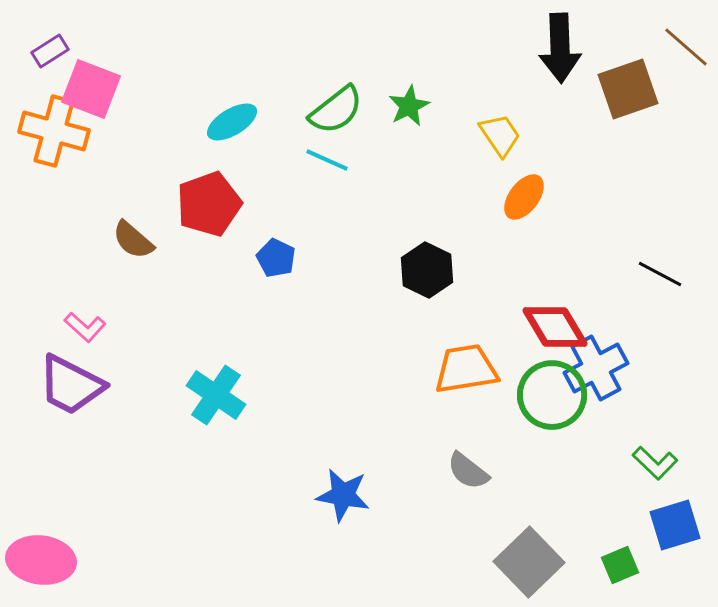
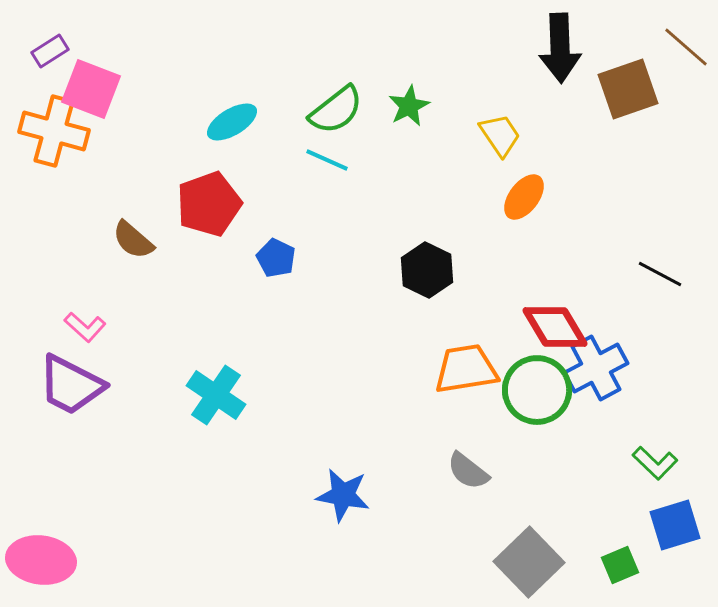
green circle: moved 15 px left, 5 px up
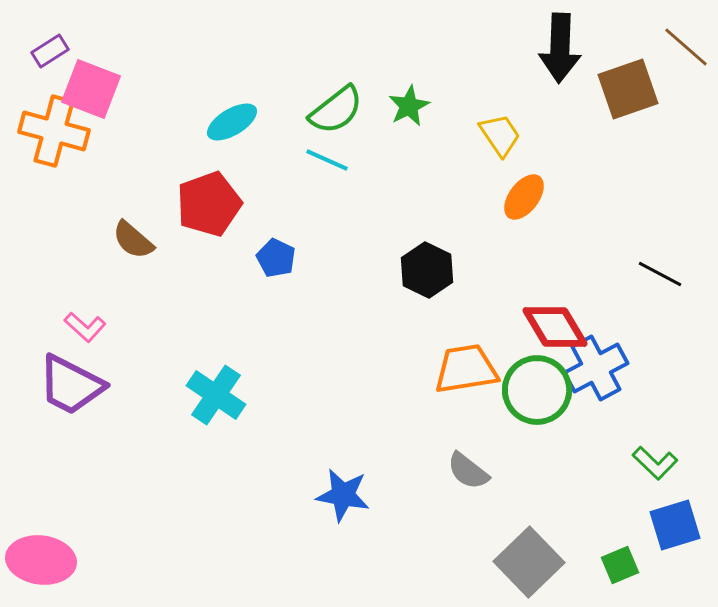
black arrow: rotated 4 degrees clockwise
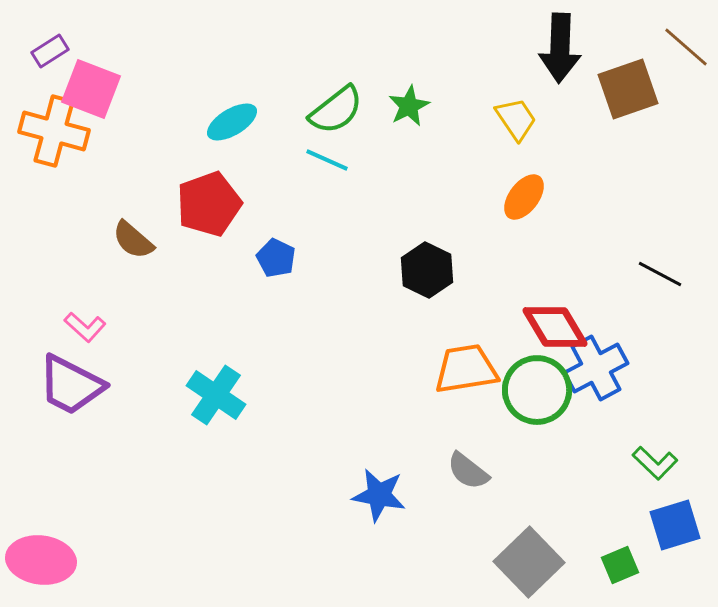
yellow trapezoid: moved 16 px right, 16 px up
blue star: moved 36 px right
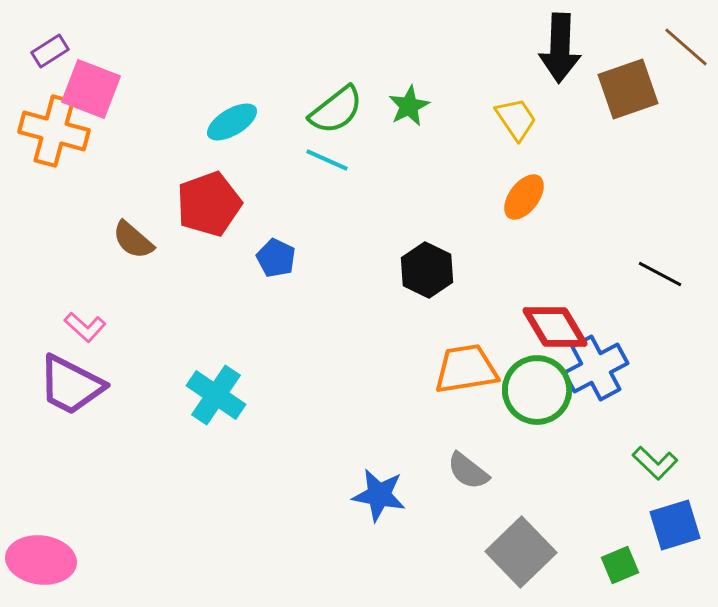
gray square: moved 8 px left, 10 px up
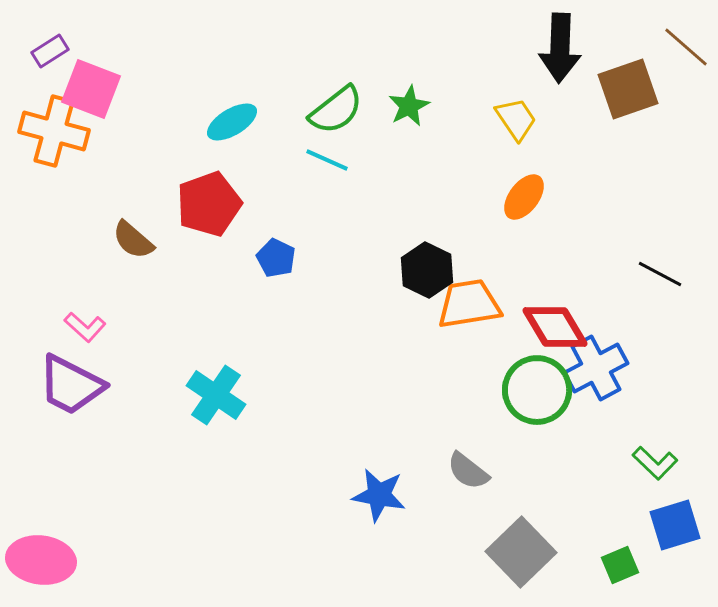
orange trapezoid: moved 3 px right, 65 px up
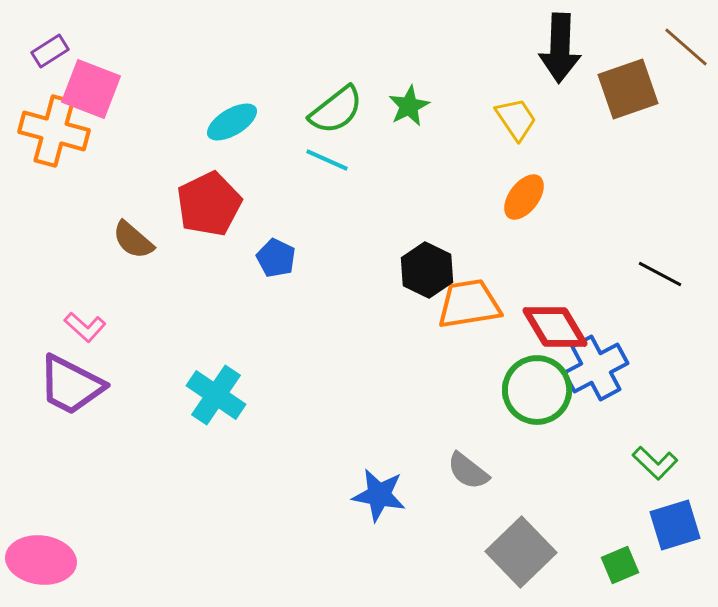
red pentagon: rotated 6 degrees counterclockwise
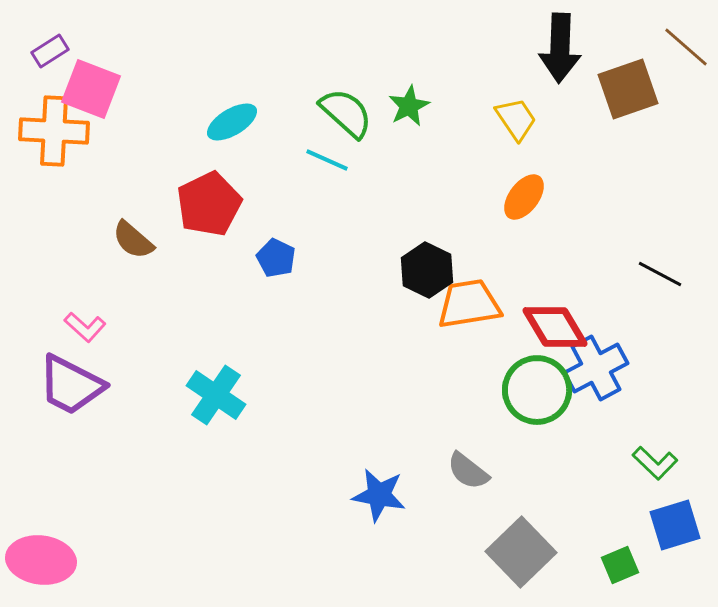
green semicircle: moved 10 px right, 3 px down; rotated 100 degrees counterclockwise
orange cross: rotated 12 degrees counterclockwise
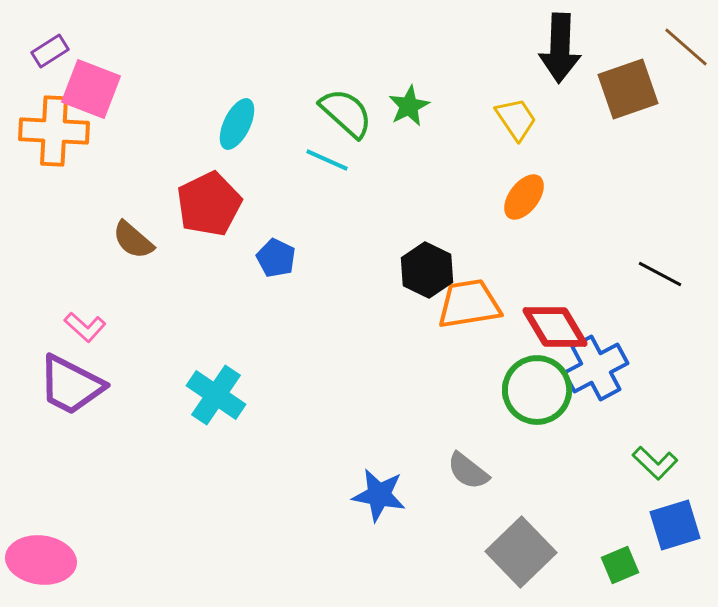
cyan ellipse: moved 5 px right, 2 px down; rotated 33 degrees counterclockwise
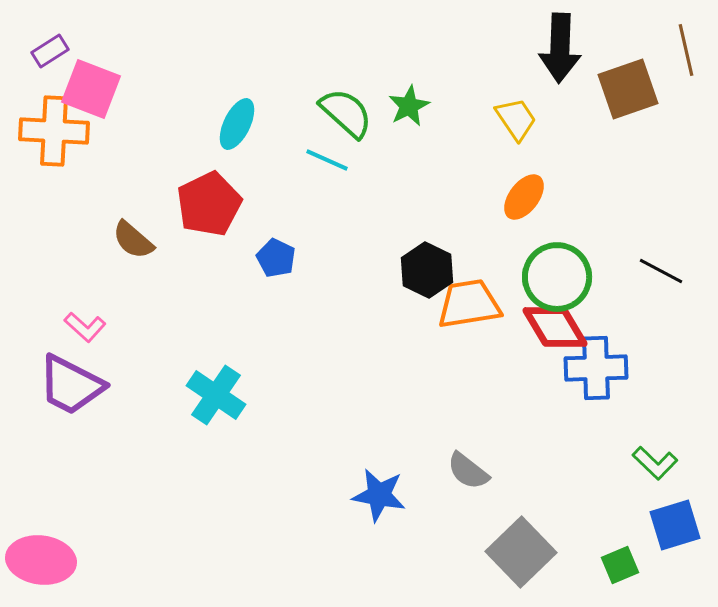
brown line: moved 3 px down; rotated 36 degrees clockwise
black line: moved 1 px right, 3 px up
blue cross: rotated 26 degrees clockwise
green circle: moved 20 px right, 113 px up
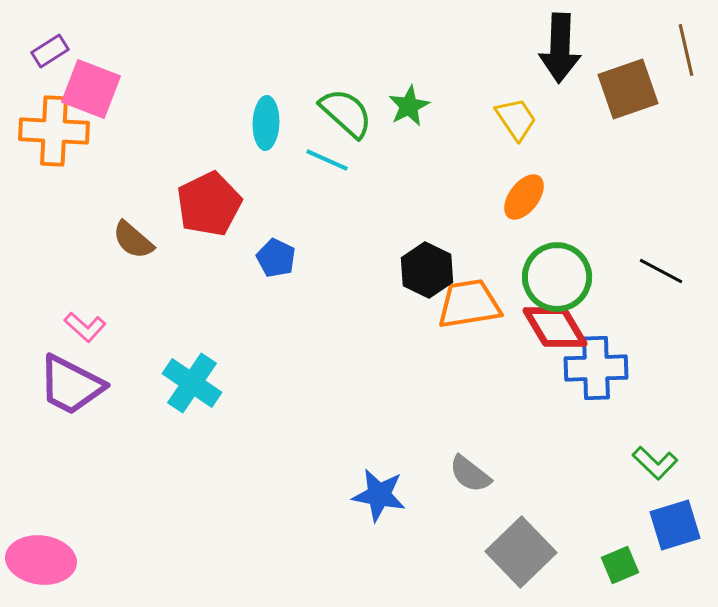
cyan ellipse: moved 29 px right, 1 px up; rotated 24 degrees counterclockwise
cyan cross: moved 24 px left, 12 px up
gray semicircle: moved 2 px right, 3 px down
